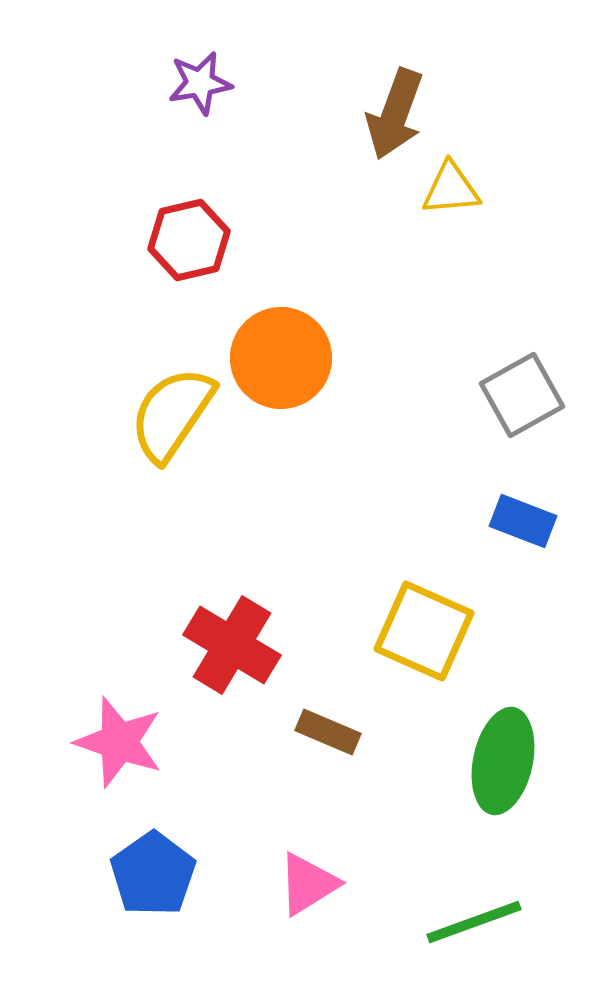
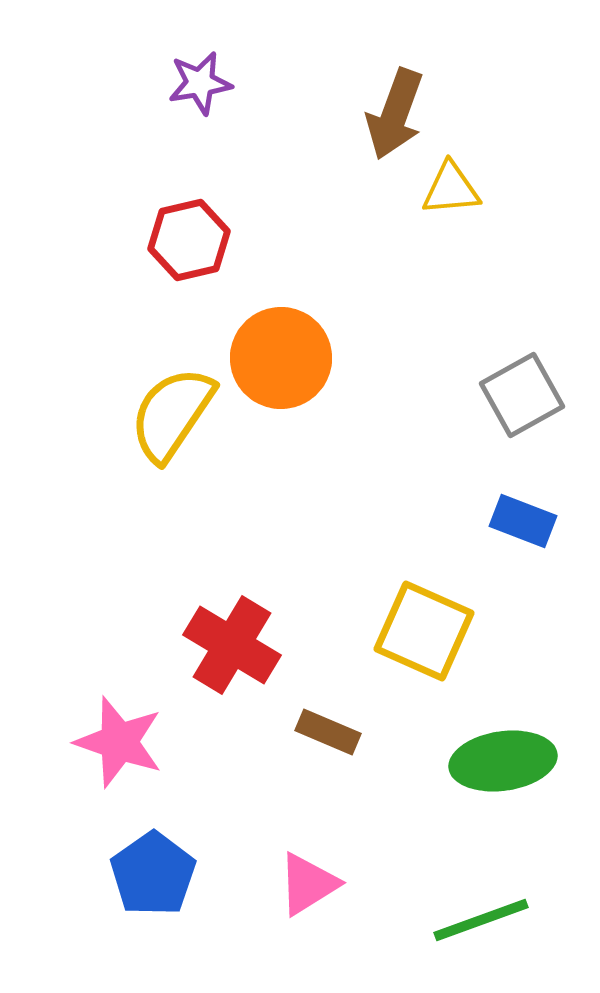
green ellipse: rotated 70 degrees clockwise
green line: moved 7 px right, 2 px up
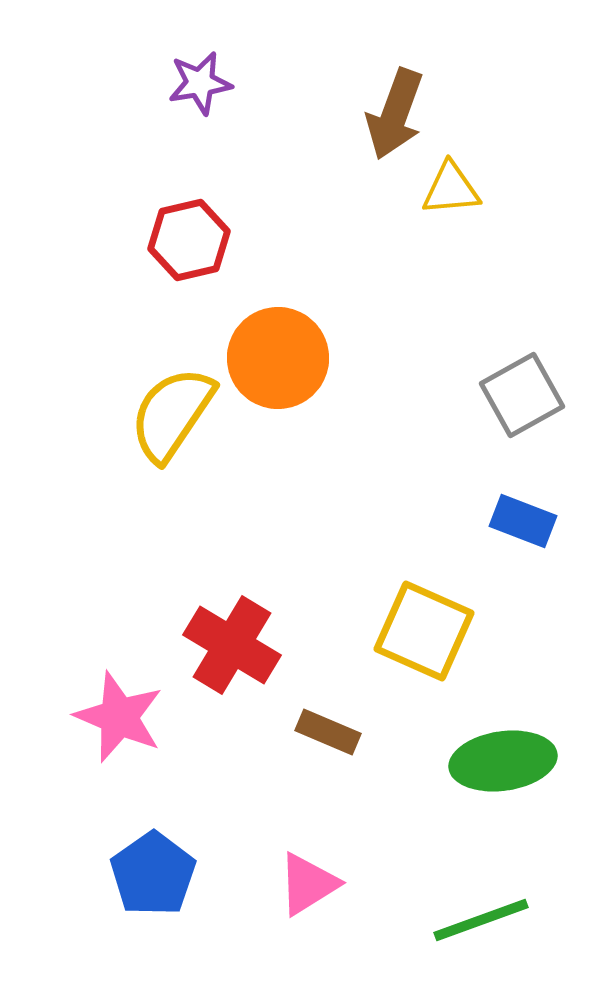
orange circle: moved 3 px left
pink star: moved 25 px up; rotated 4 degrees clockwise
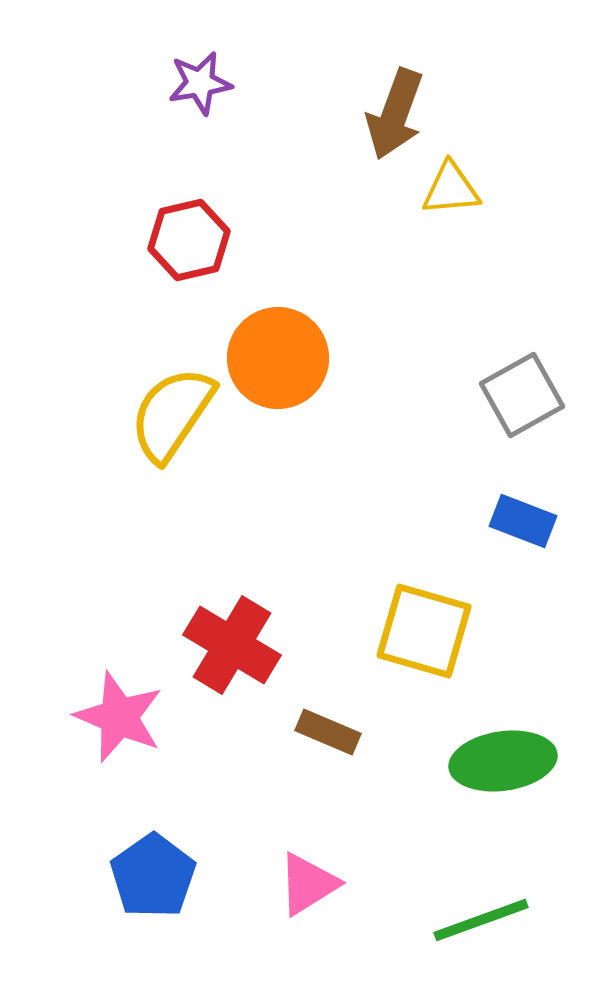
yellow square: rotated 8 degrees counterclockwise
blue pentagon: moved 2 px down
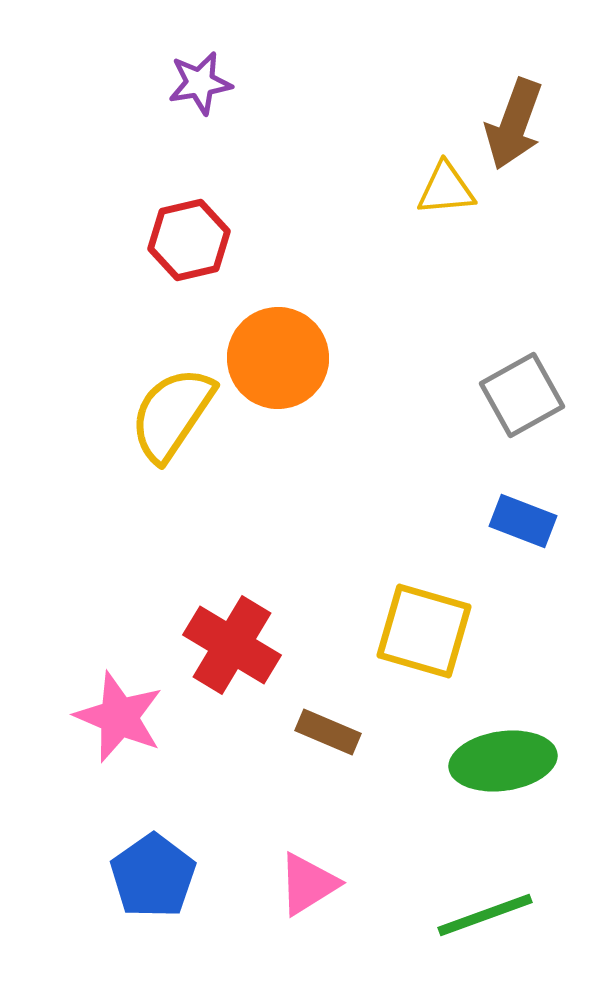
brown arrow: moved 119 px right, 10 px down
yellow triangle: moved 5 px left
green line: moved 4 px right, 5 px up
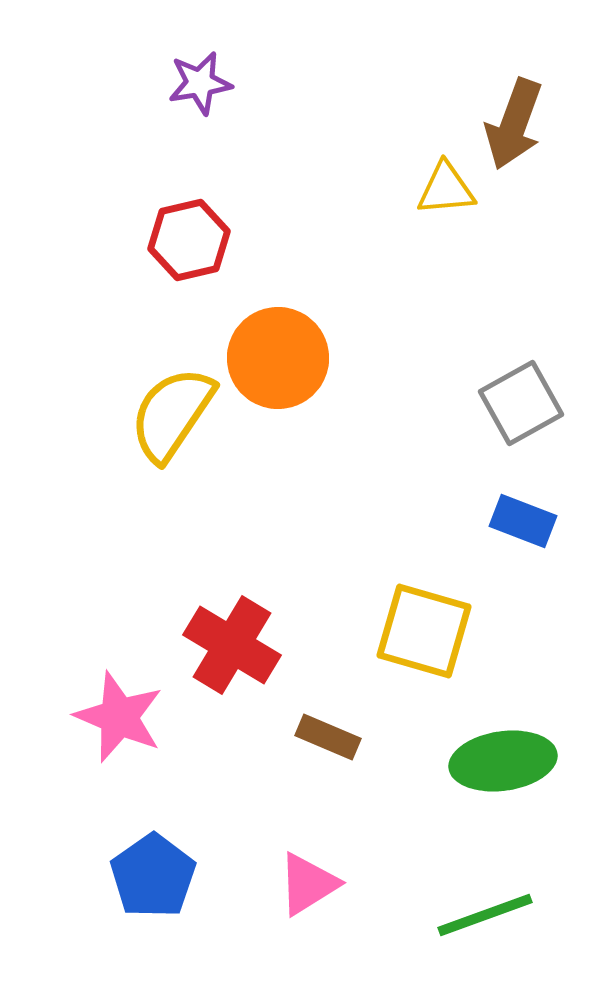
gray square: moved 1 px left, 8 px down
brown rectangle: moved 5 px down
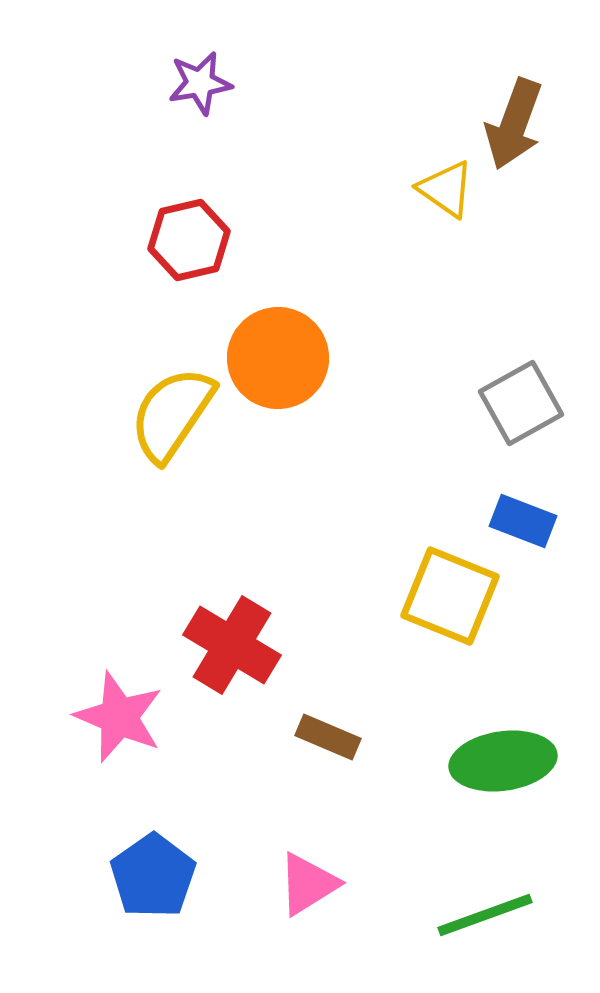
yellow triangle: rotated 40 degrees clockwise
yellow square: moved 26 px right, 35 px up; rotated 6 degrees clockwise
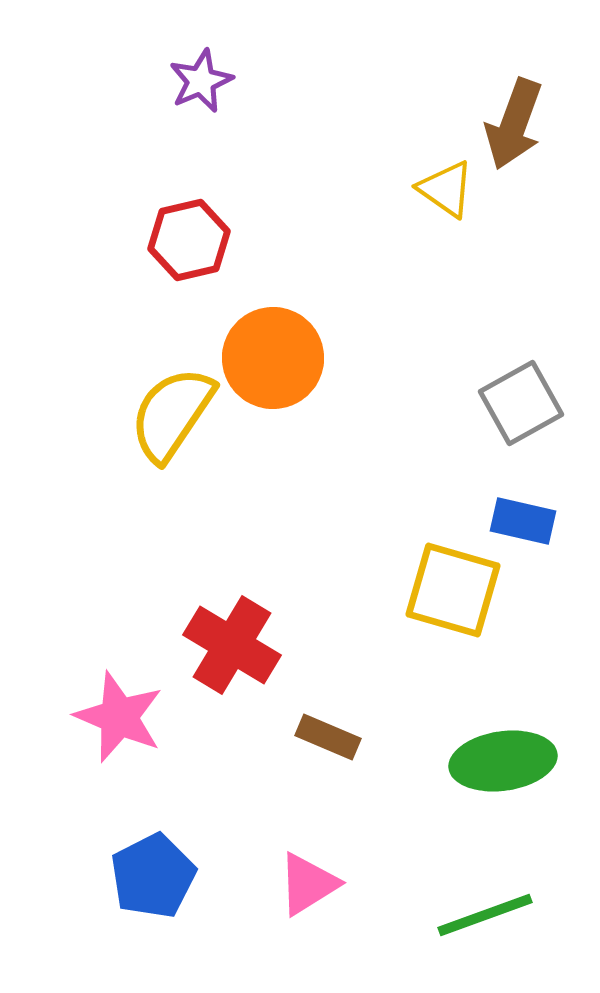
purple star: moved 1 px right, 2 px up; rotated 14 degrees counterclockwise
orange circle: moved 5 px left
blue rectangle: rotated 8 degrees counterclockwise
yellow square: moved 3 px right, 6 px up; rotated 6 degrees counterclockwise
blue pentagon: rotated 8 degrees clockwise
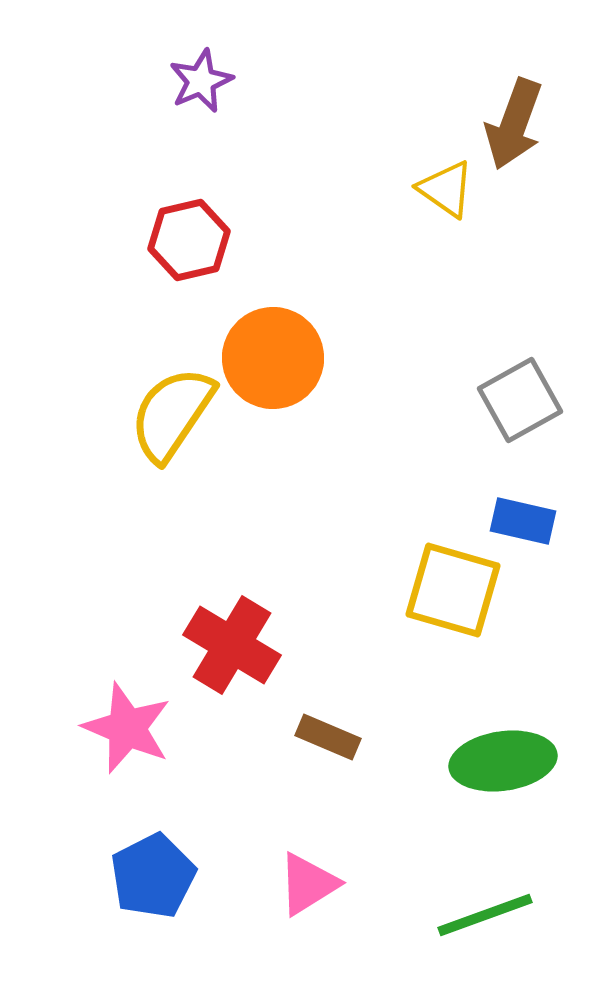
gray square: moved 1 px left, 3 px up
pink star: moved 8 px right, 11 px down
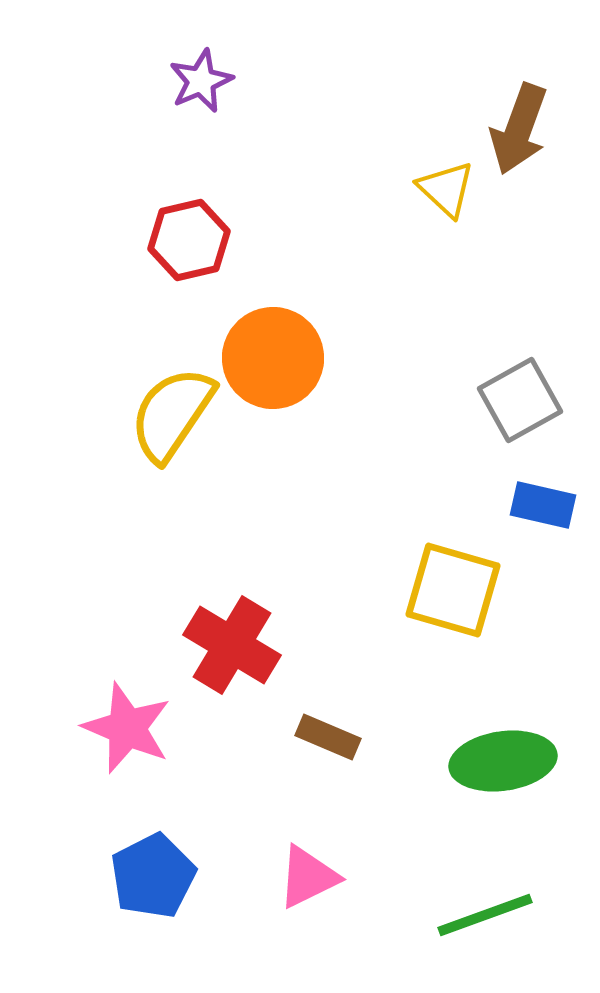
brown arrow: moved 5 px right, 5 px down
yellow triangle: rotated 8 degrees clockwise
blue rectangle: moved 20 px right, 16 px up
pink triangle: moved 7 px up; rotated 6 degrees clockwise
